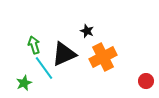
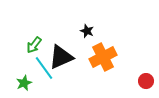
green arrow: rotated 126 degrees counterclockwise
black triangle: moved 3 px left, 3 px down
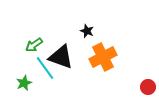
green arrow: rotated 18 degrees clockwise
black triangle: rotated 44 degrees clockwise
cyan line: moved 1 px right
red circle: moved 2 px right, 6 px down
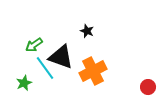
orange cross: moved 10 px left, 14 px down
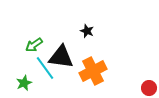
black triangle: rotated 12 degrees counterclockwise
red circle: moved 1 px right, 1 px down
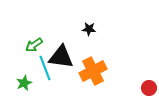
black star: moved 2 px right, 2 px up; rotated 16 degrees counterclockwise
cyan line: rotated 15 degrees clockwise
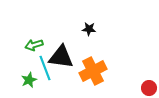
green arrow: rotated 18 degrees clockwise
green star: moved 5 px right, 3 px up
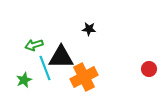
black triangle: rotated 8 degrees counterclockwise
orange cross: moved 9 px left, 6 px down
green star: moved 5 px left
red circle: moved 19 px up
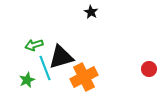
black star: moved 2 px right, 17 px up; rotated 24 degrees clockwise
black triangle: rotated 16 degrees counterclockwise
green star: moved 3 px right
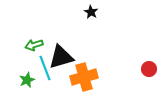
orange cross: rotated 12 degrees clockwise
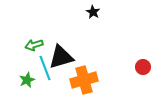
black star: moved 2 px right
red circle: moved 6 px left, 2 px up
orange cross: moved 3 px down
